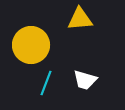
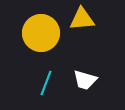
yellow triangle: moved 2 px right
yellow circle: moved 10 px right, 12 px up
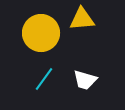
cyan line: moved 2 px left, 4 px up; rotated 15 degrees clockwise
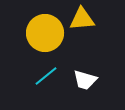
yellow circle: moved 4 px right
cyan line: moved 2 px right, 3 px up; rotated 15 degrees clockwise
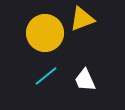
yellow triangle: rotated 16 degrees counterclockwise
white trapezoid: rotated 50 degrees clockwise
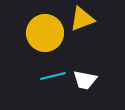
cyan line: moved 7 px right; rotated 25 degrees clockwise
white trapezoid: rotated 55 degrees counterclockwise
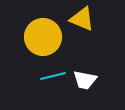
yellow triangle: rotated 44 degrees clockwise
yellow circle: moved 2 px left, 4 px down
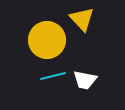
yellow triangle: rotated 24 degrees clockwise
yellow circle: moved 4 px right, 3 px down
